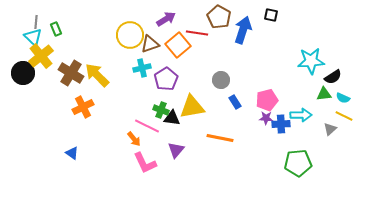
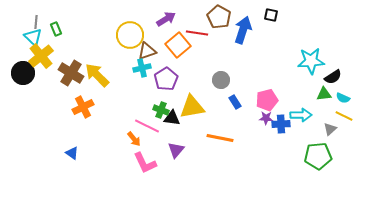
brown triangle: moved 3 px left, 7 px down
green pentagon: moved 20 px right, 7 px up
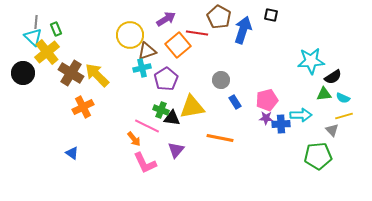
yellow cross: moved 6 px right, 4 px up
yellow line: rotated 42 degrees counterclockwise
gray triangle: moved 2 px right, 1 px down; rotated 32 degrees counterclockwise
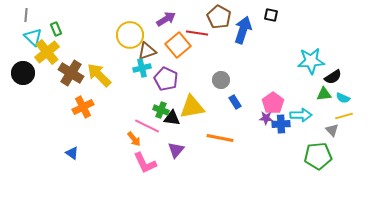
gray line: moved 10 px left, 7 px up
yellow arrow: moved 2 px right
purple pentagon: rotated 15 degrees counterclockwise
pink pentagon: moved 6 px right, 3 px down; rotated 20 degrees counterclockwise
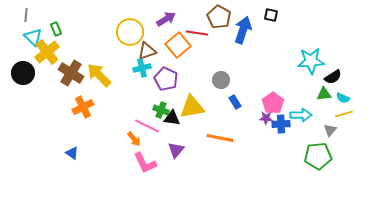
yellow circle: moved 3 px up
yellow line: moved 2 px up
gray triangle: moved 2 px left; rotated 24 degrees clockwise
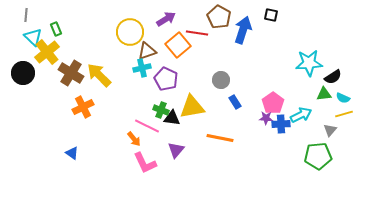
cyan star: moved 2 px left, 2 px down
cyan arrow: rotated 25 degrees counterclockwise
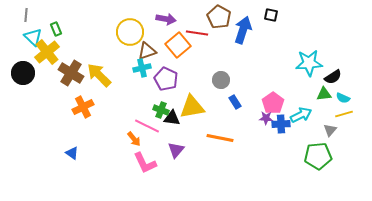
purple arrow: rotated 42 degrees clockwise
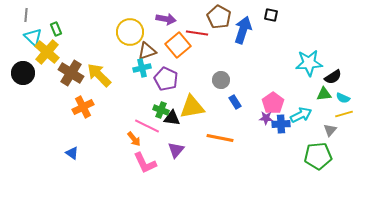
yellow cross: rotated 10 degrees counterclockwise
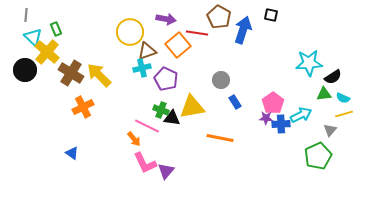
black circle: moved 2 px right, 3 px up
purple triangle: moved 10 px left, 21 px down
green pentagon: rotated 20 degrees counterclockwise
